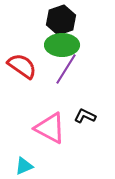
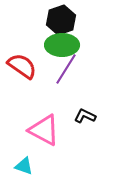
pink triangle: moved 6 px left, 2 px down
cyan triangle: rotated 42 degrees clockwise
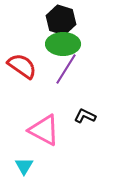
black hexagon: rotated 24 degrees counterclockwise
green ellipse: moved 1 px right, 1 px up
cyan triangle: rotated 42 degrees clockwise
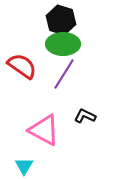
purple line: moved 2 px left, 5 px down
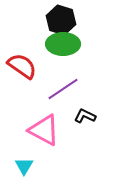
purple line: moved 1 px left, 15 px down; rotated 24 degrees clockwise
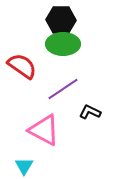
black hexagon: rotated 16 degrees counterclockwise
black L-shape: moved 5 px right, 4 px up
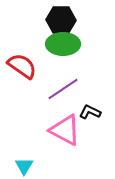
pink triangle: moved 21 px right
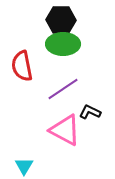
red semicircle: rotated 136 degrees counterclockwise
